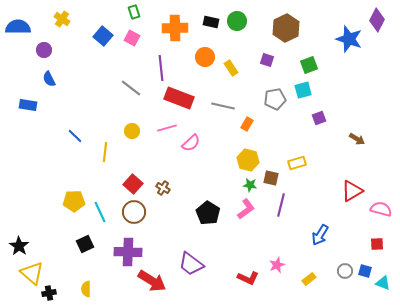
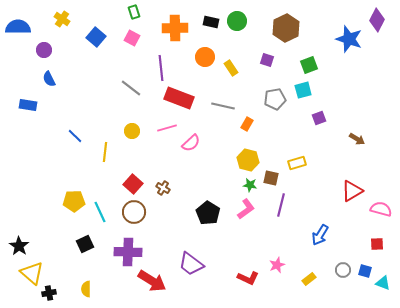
blue square at (103, 36): moved 7 px left, 1 px down
gray circle at (345, 271): moved 2 px left, 1 px up
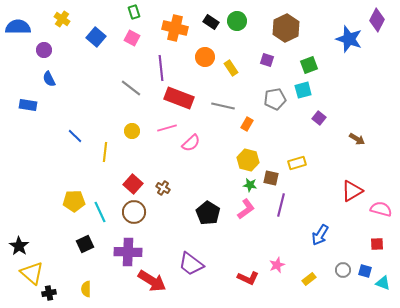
black rectangle at (211, 22): rotated 21 degrees clockwise
orange cross at (175, 28): rotated 15 degrees clockwise
purple square at (319, 118): rotated 32 degrees counterclockwise
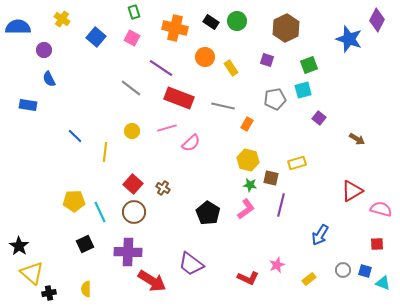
purple line at (161, 68): rotated 50 degrees counterclockwise
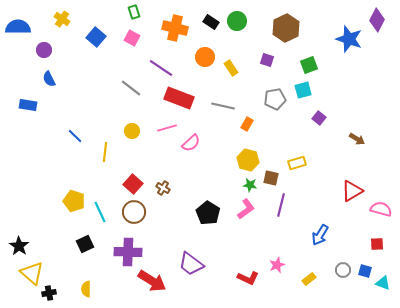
yellow pentagon at (74, 201): rotated 20 degrees clockwise
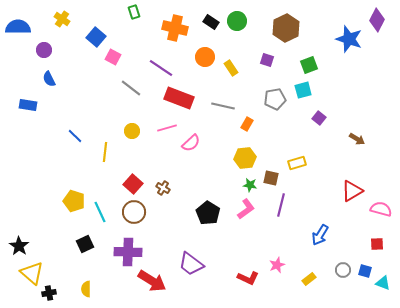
pink square at (132, 38): moved 19 px left, 19 px down
yellow hexagon at (248, 160): moved 3 px left, 2 px up; rotated 20 degrees counterclockwise
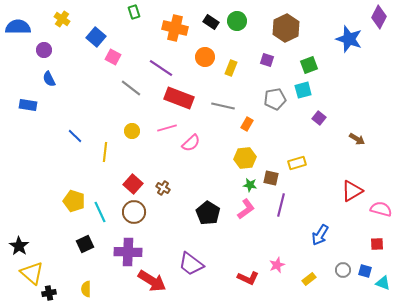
purple diamond at (377, 20): moved 2 px right, 3 px up
yellow rectangle at (231, 68): rotated 56 degrees clockwise
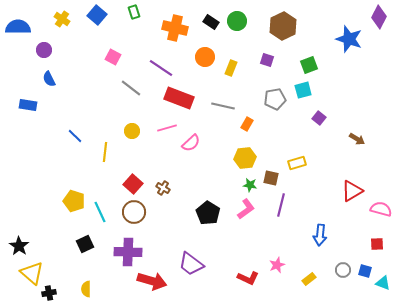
brown hexagon at (286, 28): moved 3 px left, 2 px up
blue square at (96, 37): moved 1 px right, 22 px up
blue arrow at (320, 235): rotated 25 degrees counterclockwise
red arrow at (152, 281): rotated 16 degrees counterclockwise
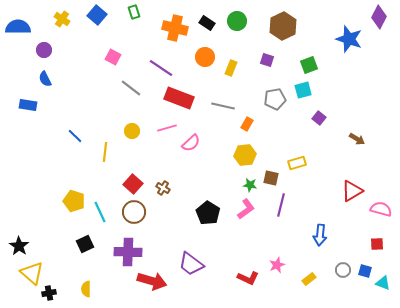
black rectangle at (211, 22): moved 4 px left, 1 px down
blue semicircle at (49, 79): moved 4 px left
yellow hexagon at (245, 158): moved 3 px up
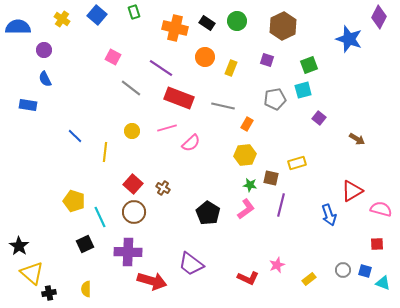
cyan line at (100, 212): moved 5 px down
blue arrow at (320, 235): moved 9 px right, 20 px up; rotated 25 degrees counterclockwise
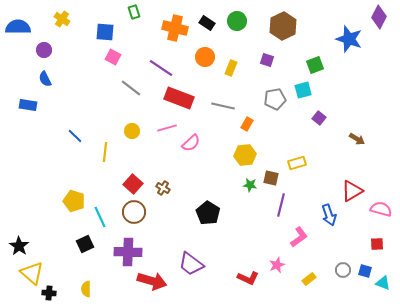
blue square at (97, 15): moved 8 px right, 17 px down; rotated 36 degrees counterclockwise
green square at (309, 65): moved 6 px right
pink L-shape at (246, 209): moved 53 px right, 28 px down
black cross at (49, 293): rotated 16 degrees clockwise
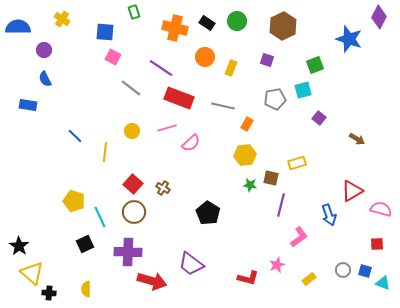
red L-shape at (248, 278): rotated 10 degrees counterclockwise
